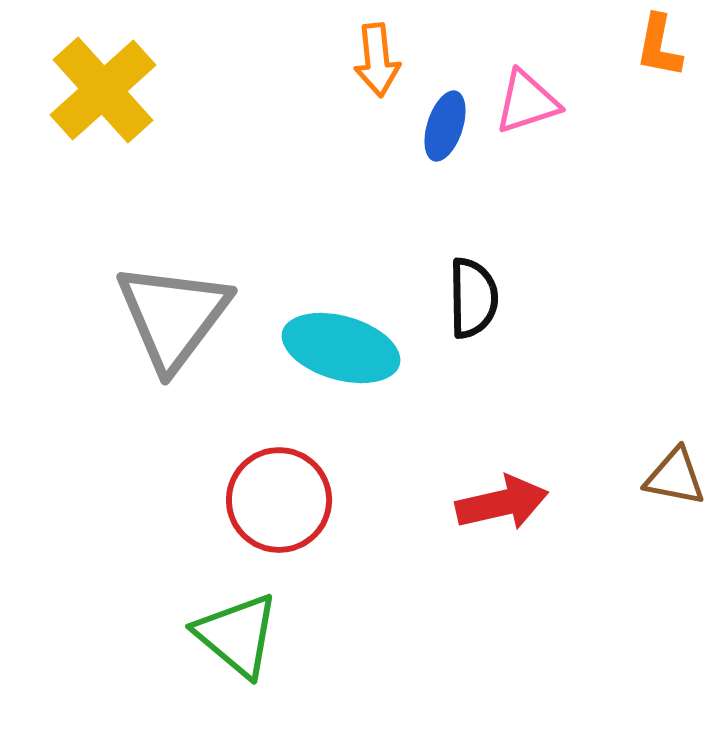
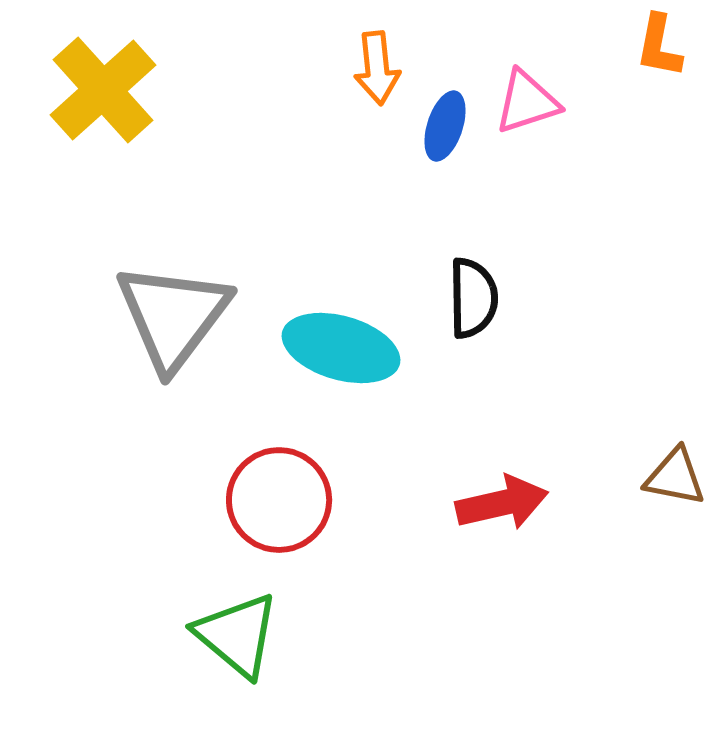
orange arrow: moved 8 px down
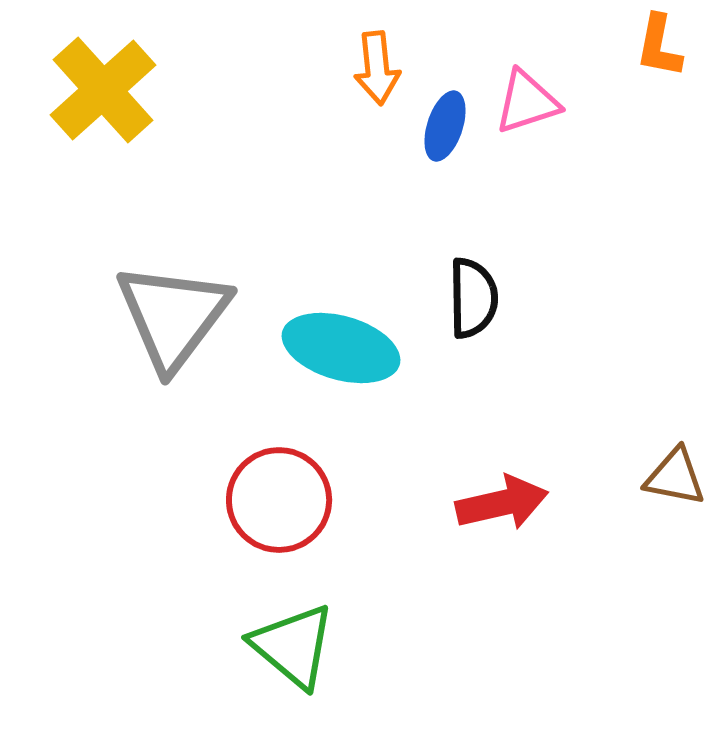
green triangle: moved 56 px right, 11 px down
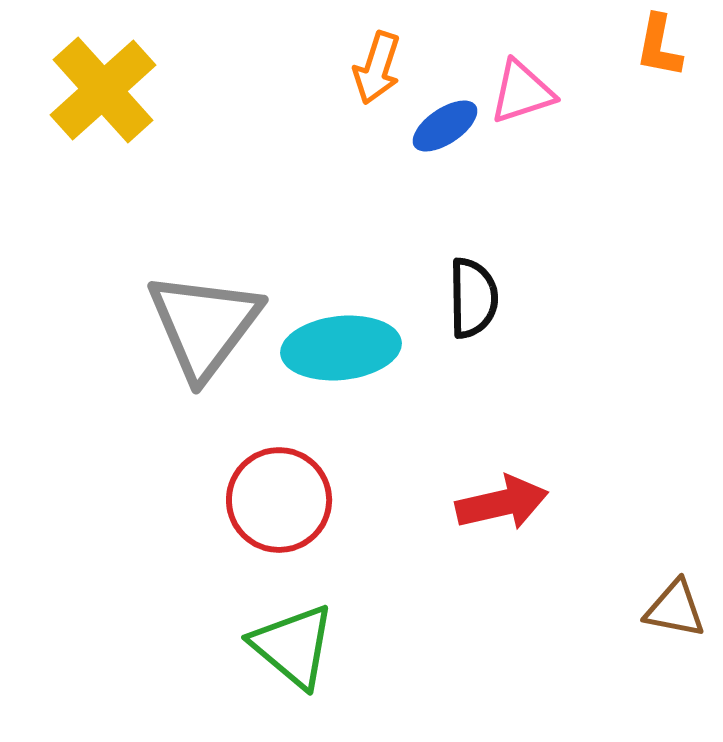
orange arrow: rotated 24 degrees clockwise
pink triangle: moved 5 px left, 10 px up
blue ellipse: rotated 38 degrees clockwise
gray triangle: moved 31 px right, 9 px down
cyan ellipse: rotated 22 degrees counterclockwise
brown triangle: moved 132 px down
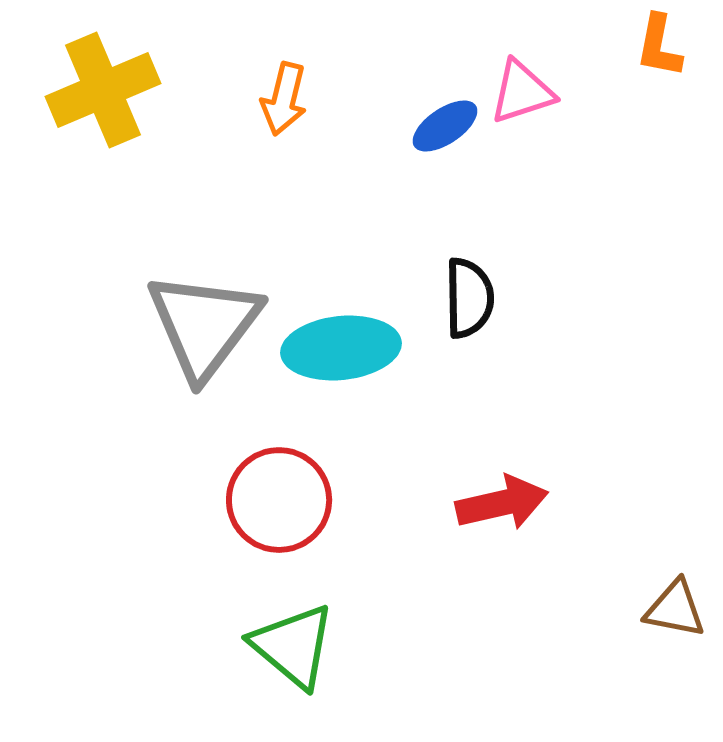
orange arrow: moved 93 px left, 31 px down; rotated 4 degrees counterclockwise
yellow cross: rotated 19 degrees clockwise
black semicircle: moved 4 px left
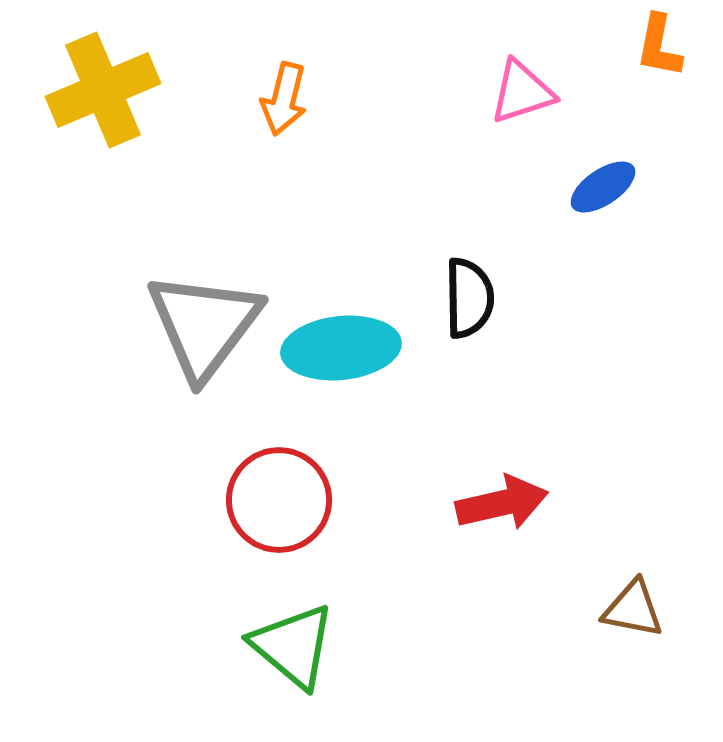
blue ellipse: moved 158 px right, 61 px down
brown triangle: moved 42 px left
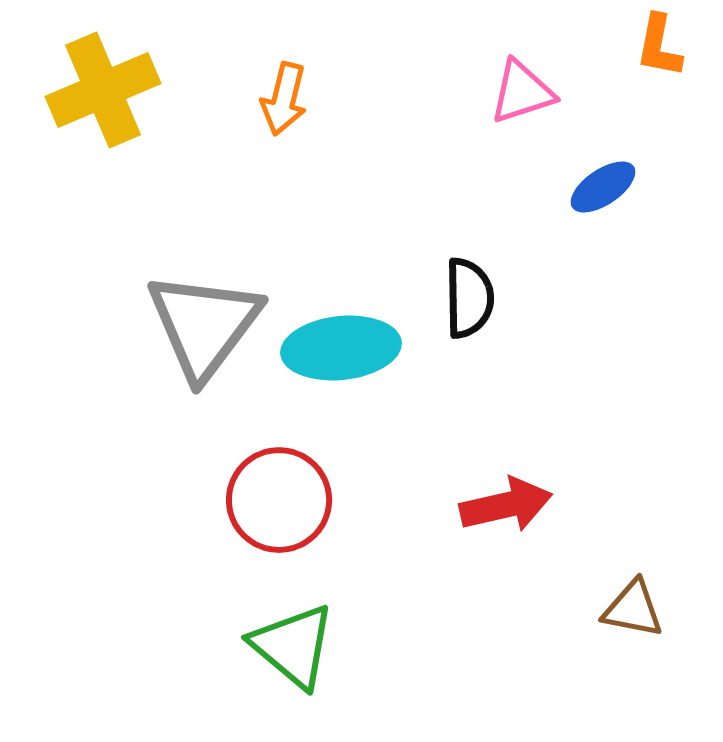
red arrow: moved 4 px right, 2 px down
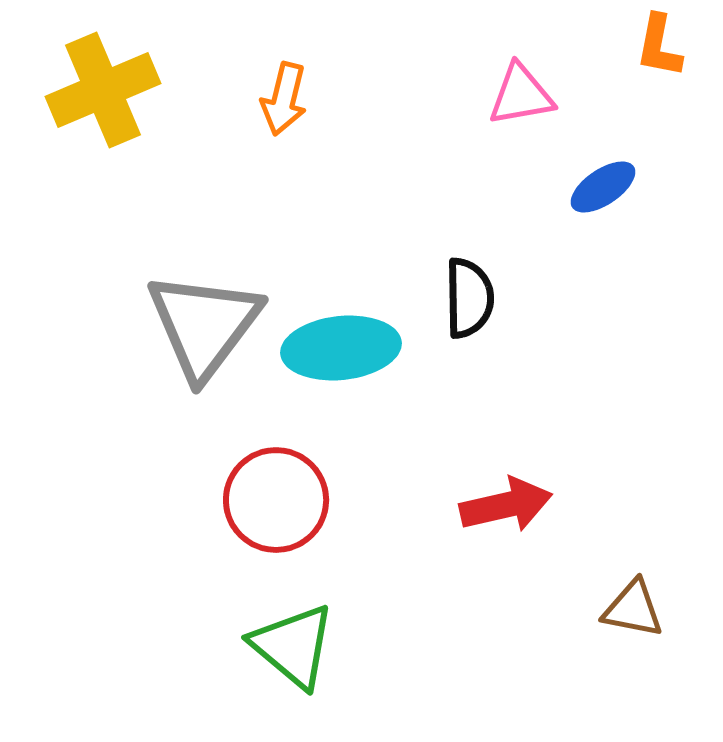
pink triangle: moved 1 px left, 3 px down; rotated 8 degrees clockwise
red circle: moved 3 px left
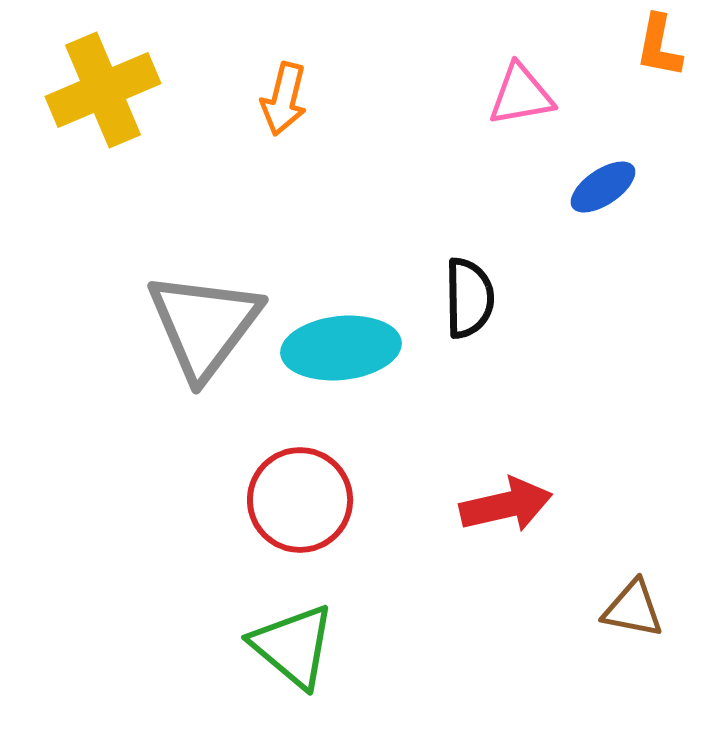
red circle: moved 24 px right
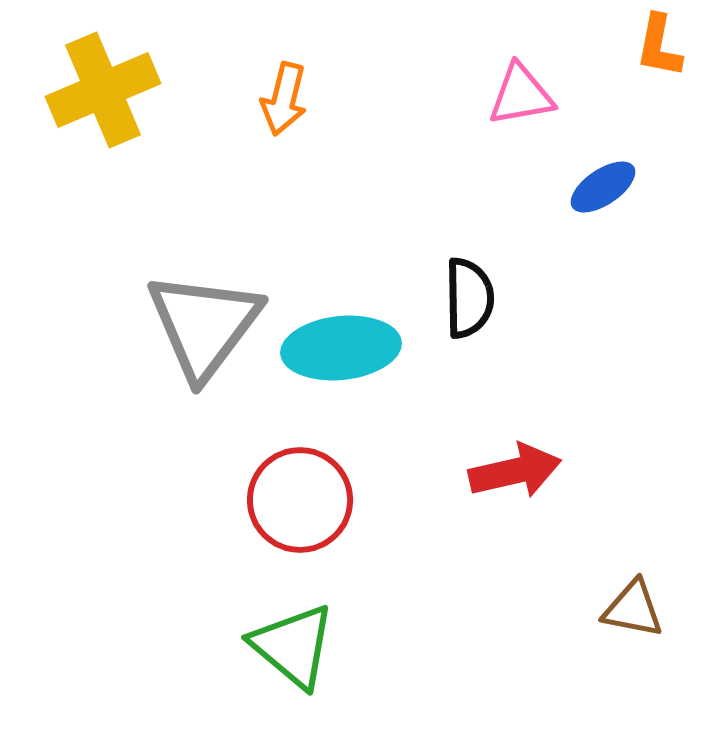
red arrow: moved 9 px right, 34 px up
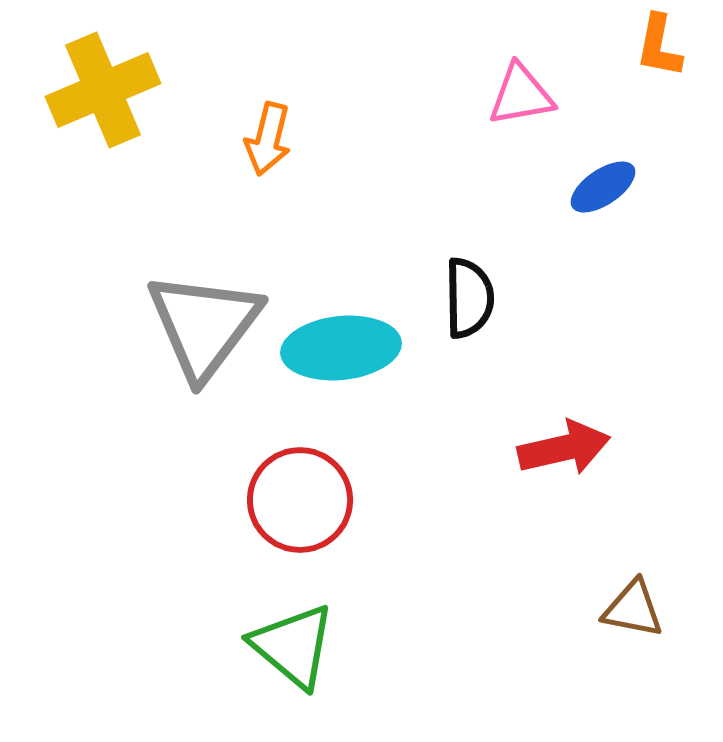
orange arrow: moved 16 px left, 40 px down
red arrow: moved 49 px right, 23 px up
